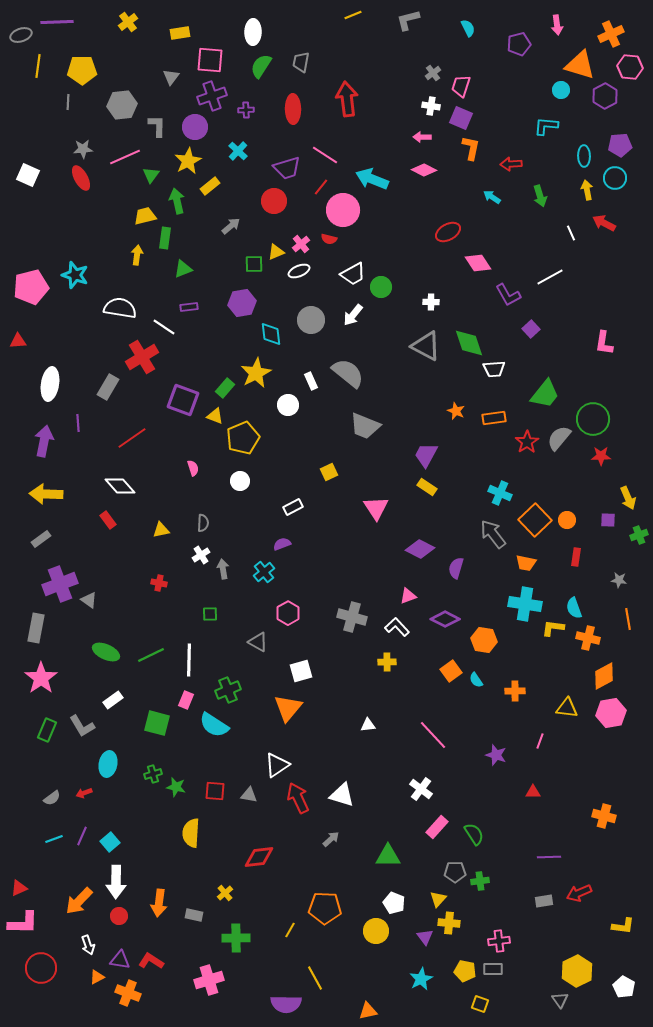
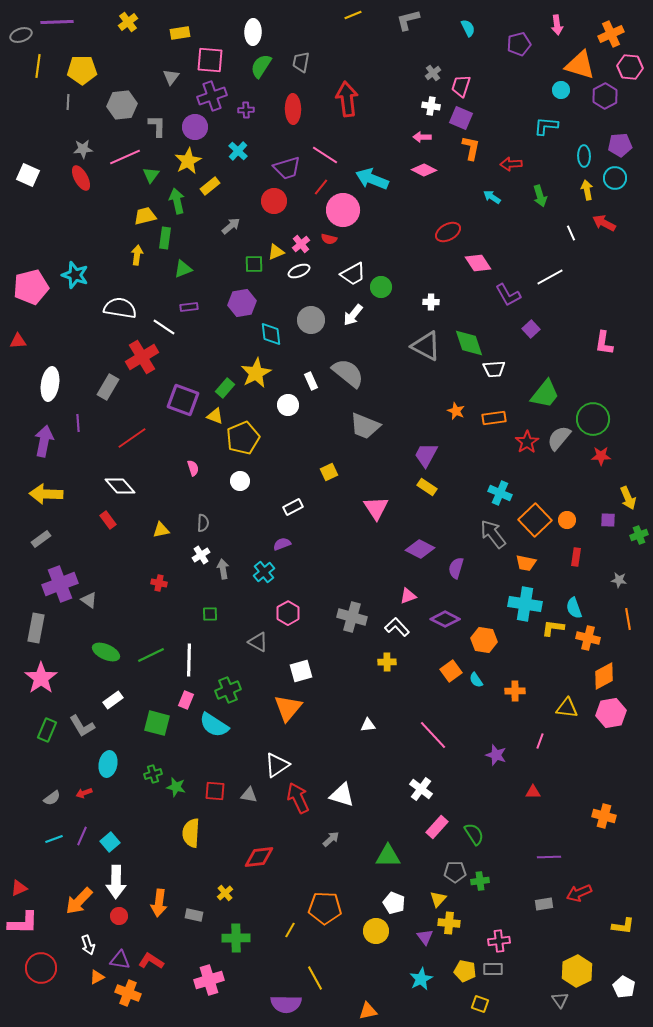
gray rectangle at (544, 901): moved 3 px down
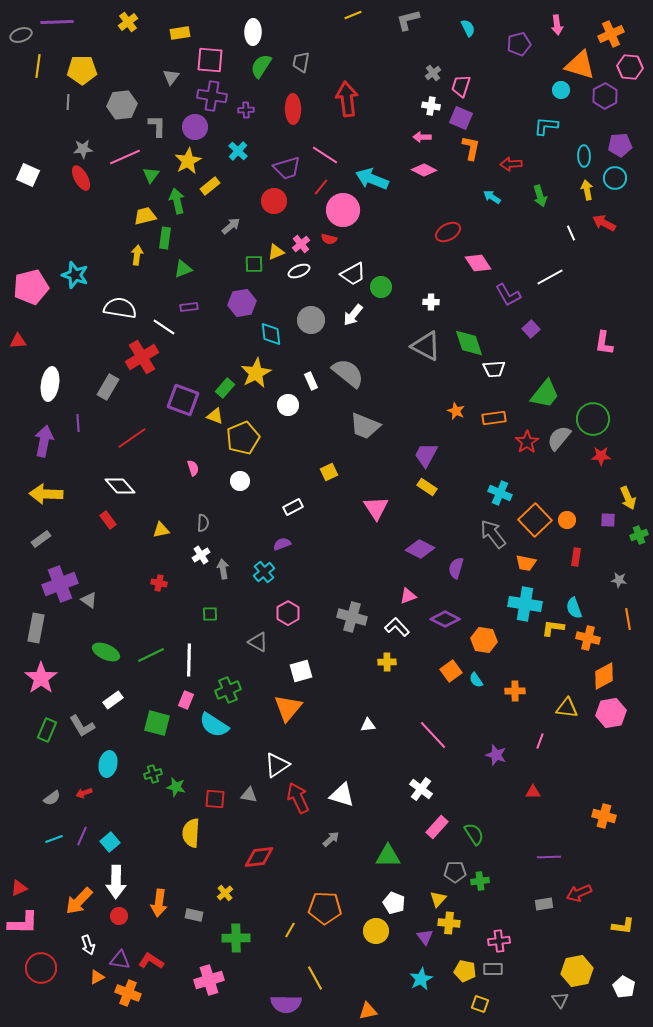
purple cross at (212, 96): rotated 28 degrees clockwise
red square at (215, 791): moved 8 px down
yellow hexagon at (577, 971): rotated 16 degrees clockwise
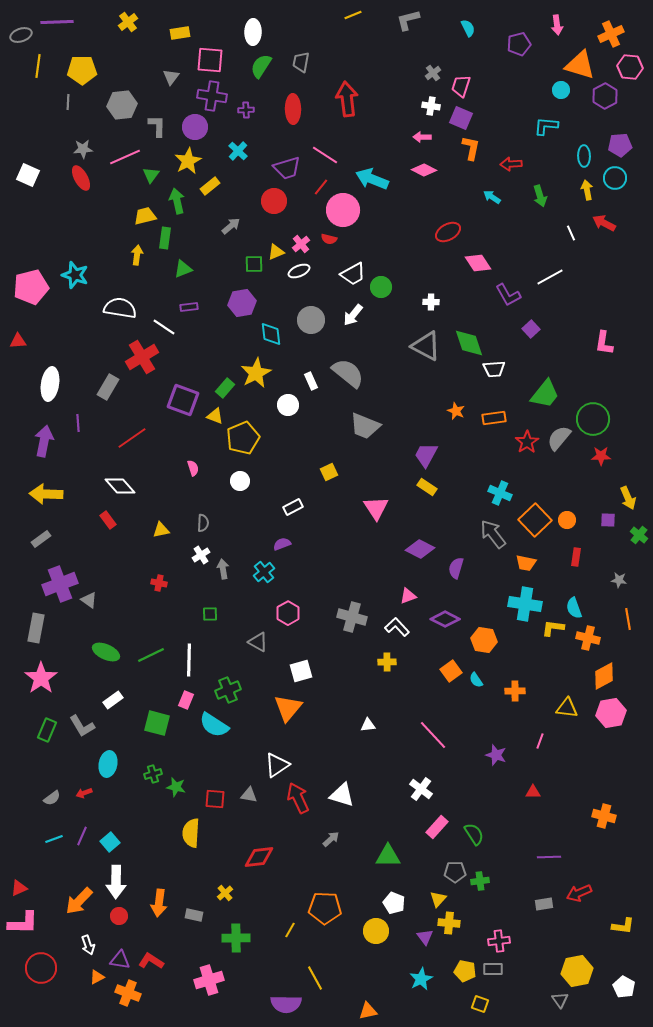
green cross at (639, 535): rotated 30 degrees counterclockwise
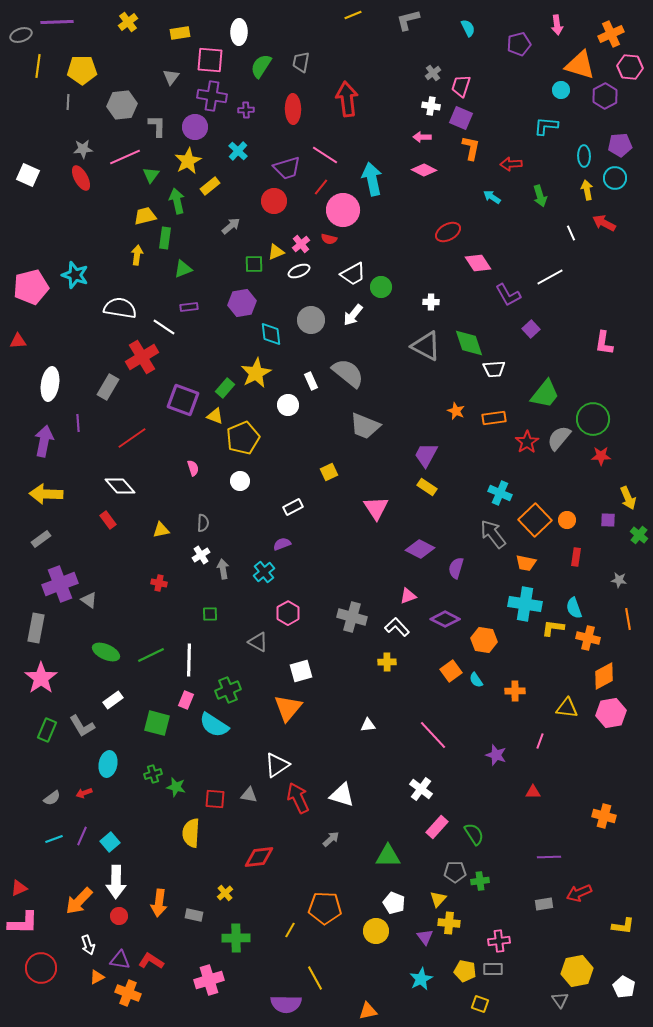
white ellipse at (253, 32): moved 14 px left
cyan arrow at (372, 179): rotated 56 degrees clockwise
